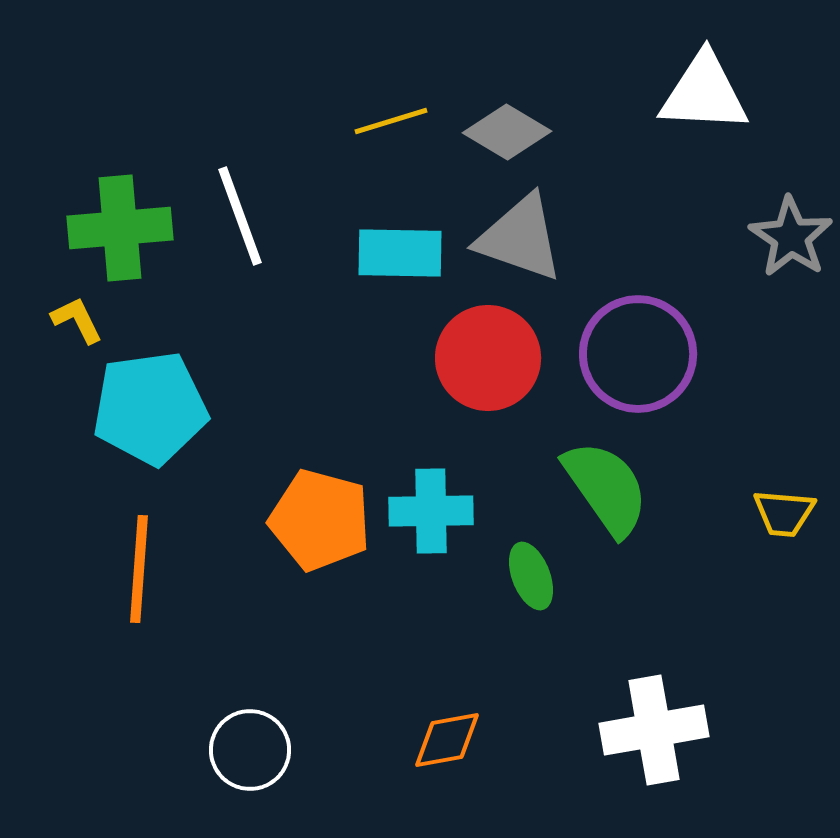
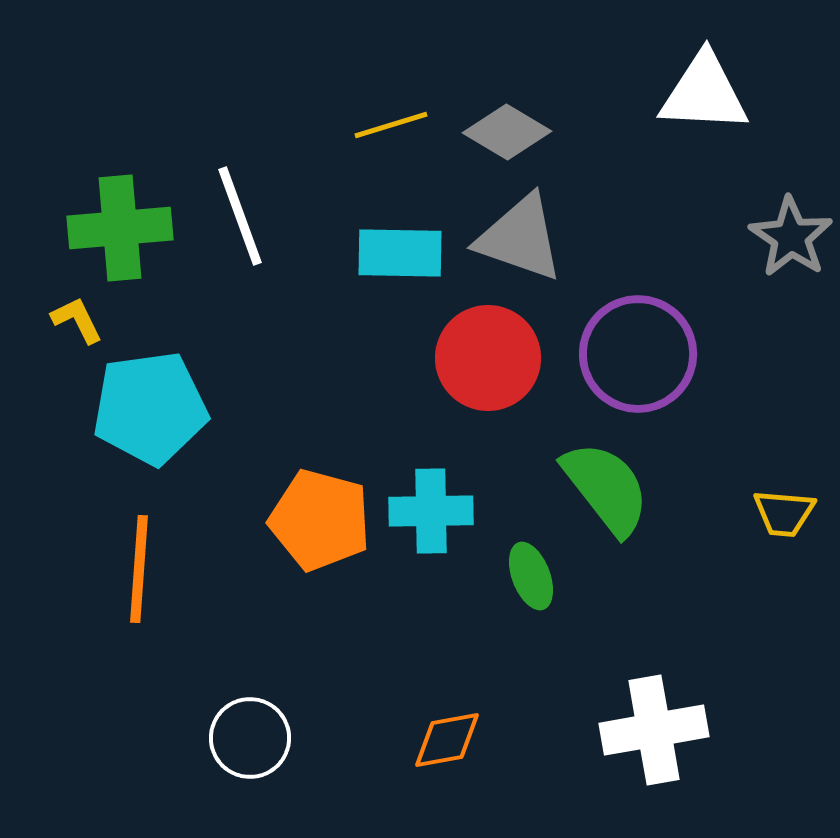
yellow line: moved 4 px down
green semicircle: rotated 3 degrees counterclockwise
white circle: moved 12 px up
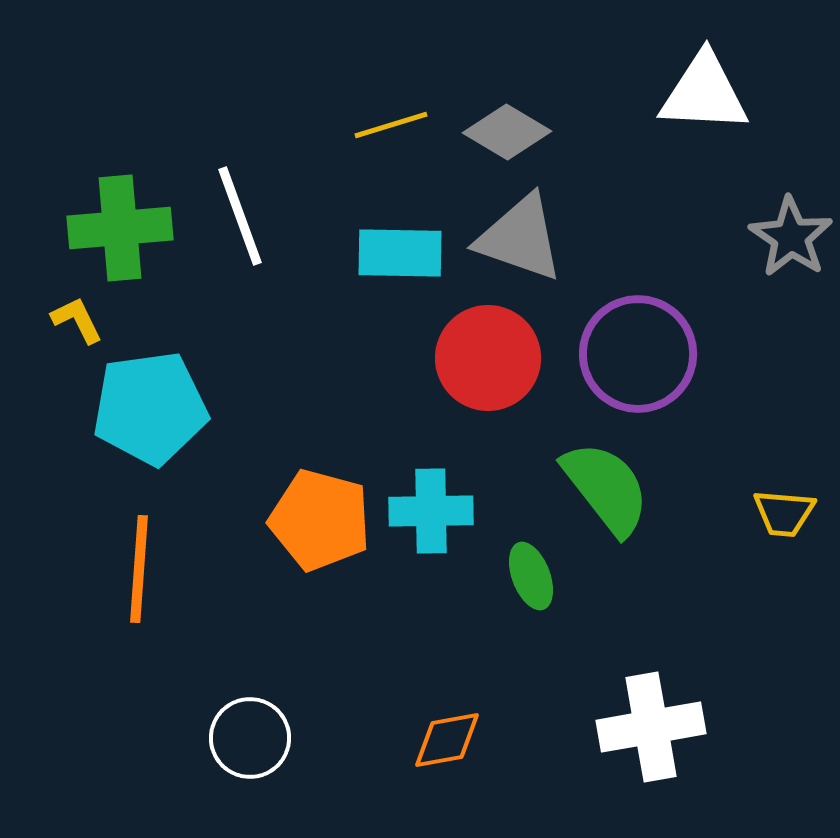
white cross: moved 3 px left, 3 px up
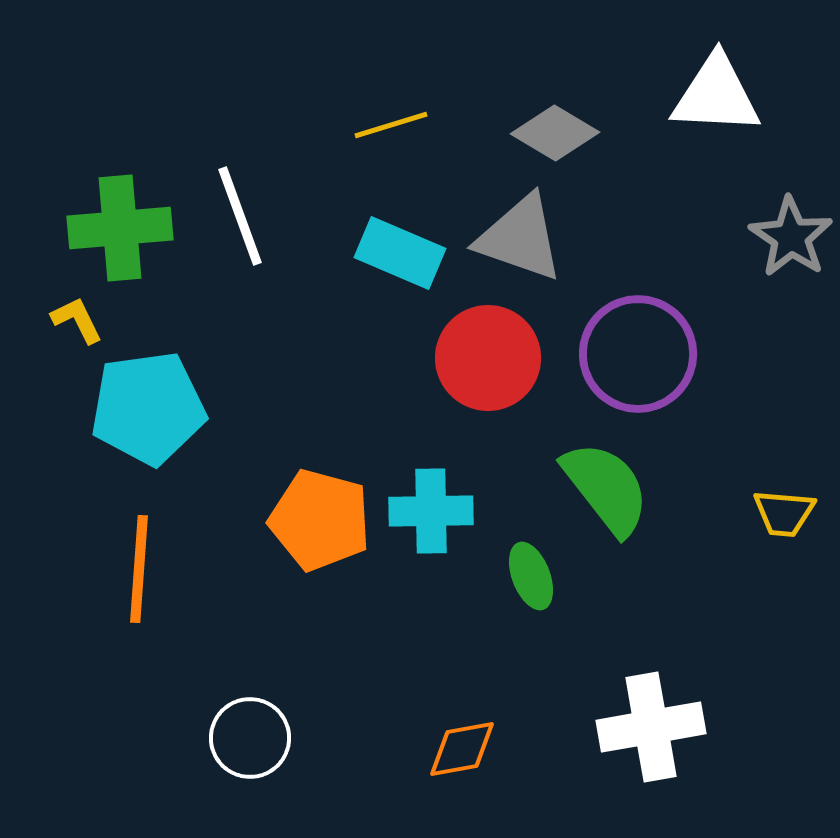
white triangle: moved 12 px right, 2 px down
gray diamond: moved 48 px right, 1 px down
cyan rectangle: rotated 22 degrees clockwise
cyan pentagon: moved 2 px left
orange diamond: moved 15 px right, 9 px down
